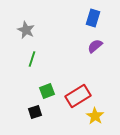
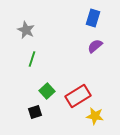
green square: rotated 21 degrees counterclockwise
yellow star: rotated 24 degrees counterclockwise
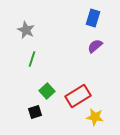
yellow star: moved 1 px down
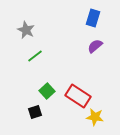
green line: moved 3 px right, 3 px up; rotated 35 degrees clockwise
red rectangle: rotated 65 degrees clockwise
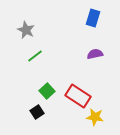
purple semicircle: moved 8 px down; rotated 28 degrees clockwise
black square: moved 2 px right; rotated 16 degrees counterclockwise
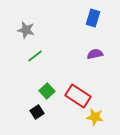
gray star: rotated 12 degrees counterclockwise
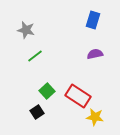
blue rectangle: moved 2 px down
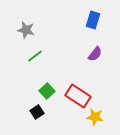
purple semicircle: rotated 140 degrees clockwise
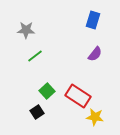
gray star: rotated 12 degrees counterclockwise
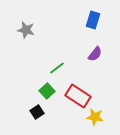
gray star: rotated 12 degrees clockwise
green line: moved 22 px right, 12 px down
